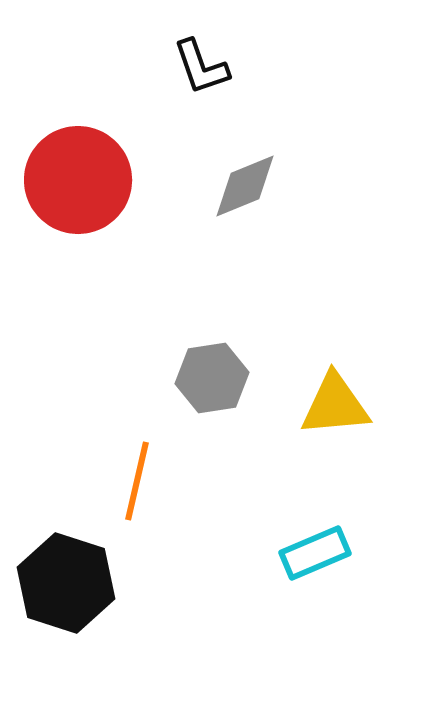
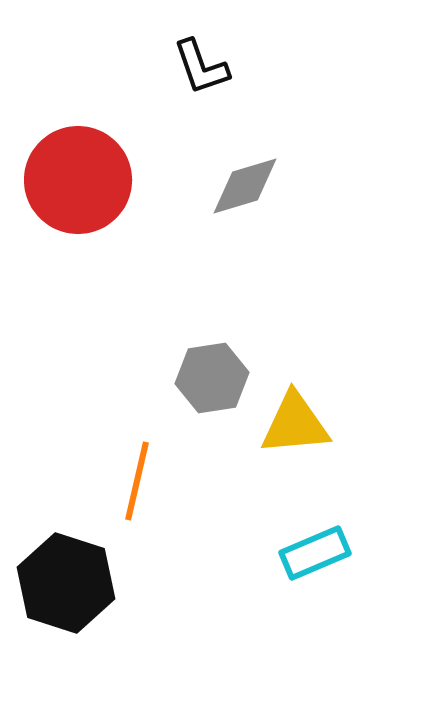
gray diamond: rotated 6 degrees clockwise
yellow triangle: moved 40 px left, 19 px down
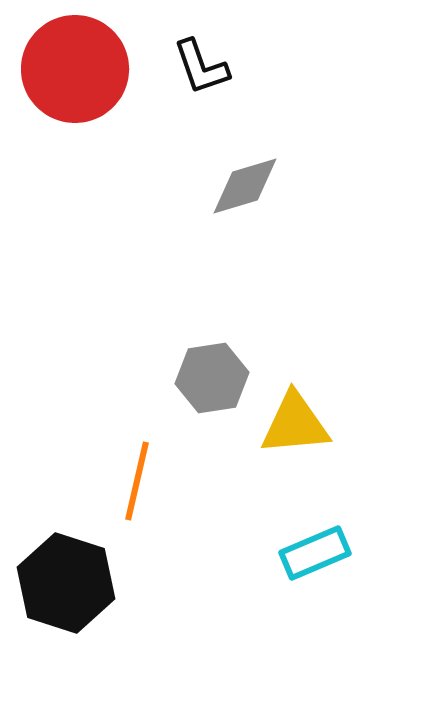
red circle: moved 3 px left, 111 px up
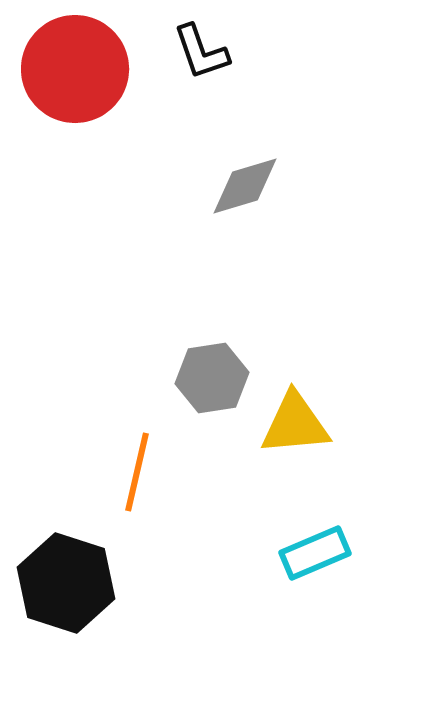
black L-shape: moved 15 px up
orange line: moved 9 px up
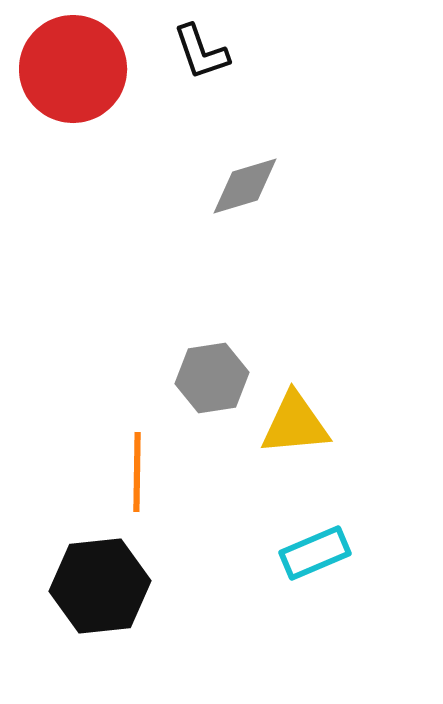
red circle: moved 2 px left
orange line: rotated 12 degrees counterclockwise
black hexagon: moved 34 px right, 3 px down; rotated 24 degrees counterclockwise
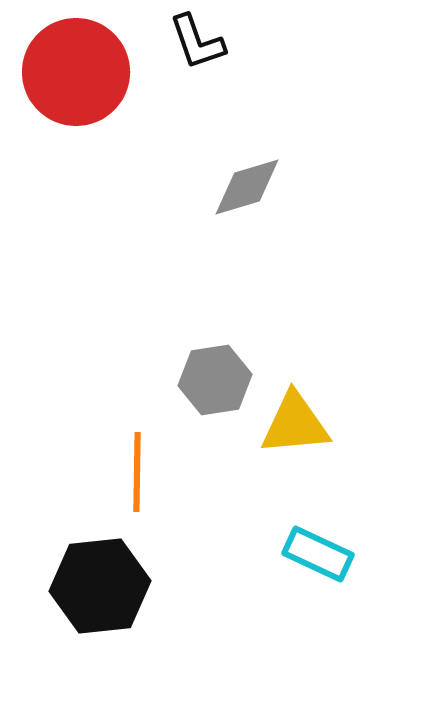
black L-shape: moved 4 px left, 10 px up
red circle: moved 3 px right, 3 px down
gray diamond: moved 2 px right, 1 px down
gray hexagon: moved 3 px right, 2 px down
cyan rectangle: moved 3 px right, 1 px down; rotated 48 degrees clockwise
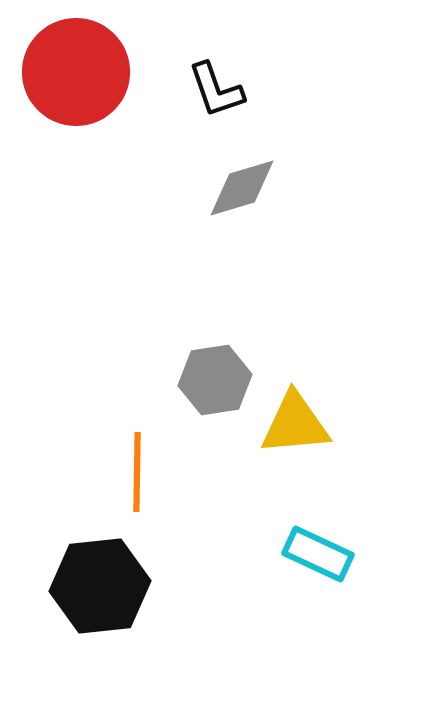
black L-shape: moved 19 px right, 48 px down
gray diamond: moved 5 px left, 1 px down
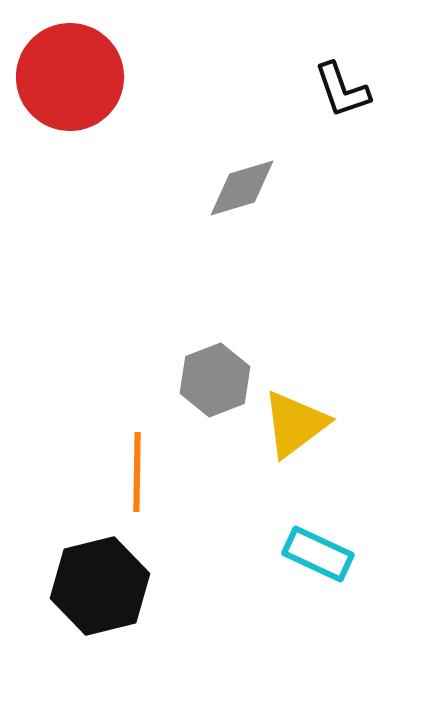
red circle: moved 6 px left, 5 px down
black L-shape: moved 126 px right
gray hexagon: rotated 12 degrees counterclockwise
yellow triangle: rotated 32 degrees counterclockwise
black hexagon: rotated 8 degrees counterclockwise
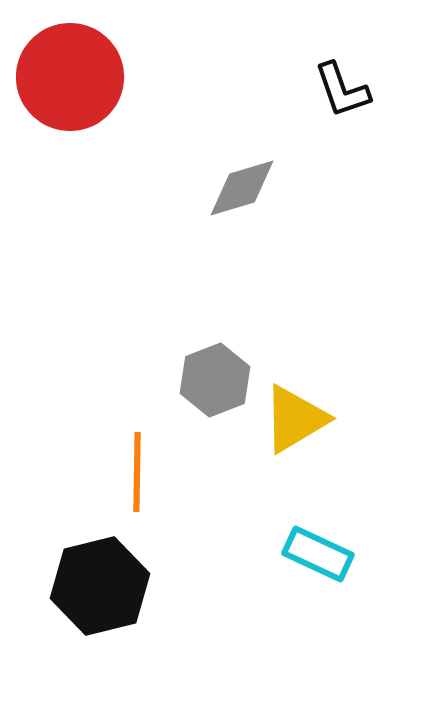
yellow triangle: moved 5 px up; rotated 6 degrees clockwise
